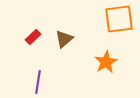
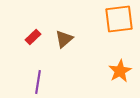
orange star: moved 14 px right, 9 px down
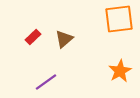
purple line: moved 8 px right; rotated 45 degrees clockwise
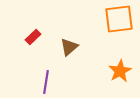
brown triangle: moved 5 px right, 8 px down
purple line: rotated 45 degrees counterclockwise
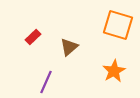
orange square: moved 1 px left, 6 px down; rotated 24 degrees clockwise
orange star: moved 6 px left
purple line: rotated 15 degrees clockwise
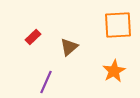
orange square: rotated 20 degrees counterclockwise
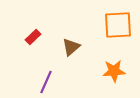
brown triangle: moved 2 px right
orange star: rotated 25 degrees clockwise
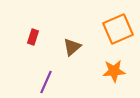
orange square: moved 4 px down; rotated 20 degrees counterclockwise
red rectangle: rotated 28 degrees counterclockwise
brown triangle: moved 1 px right
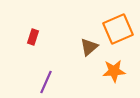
brown triangle: moved 17 px right
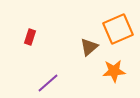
red rectangle: moved 3 px left
purple line: moved 2 px right, 1 px down; rotated 25 degrees clockwise
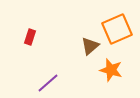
orange square: moved 1 px left
brown triangle: moved 1 px right, 1 px up
orange star: moved 3 px left, 1 px up; rotated 20 degrees clockwise
